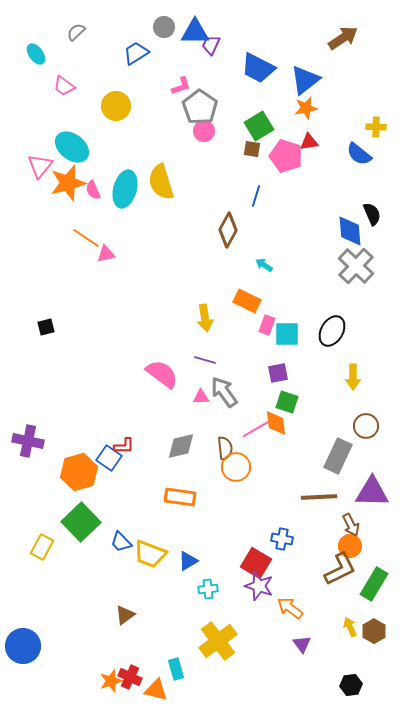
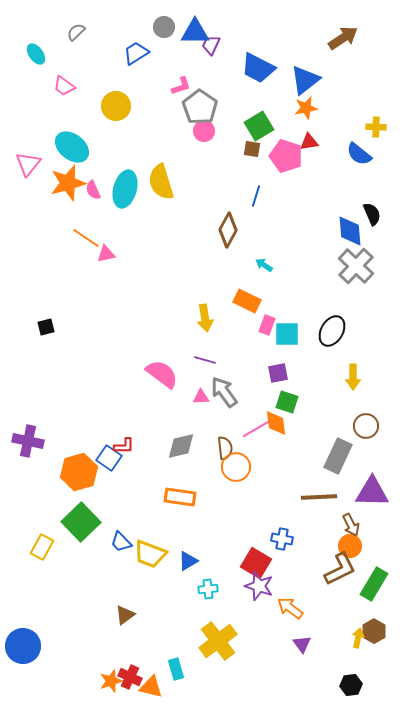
pink triangle at (40, 166): moved 12 px left, 2 px up
yellow arrow at (350, 627): moved 8 px right, 11 px down; rotated 36 degrees clockwise
orange triangle at (156, 690): moved 5 px left, 3 px up
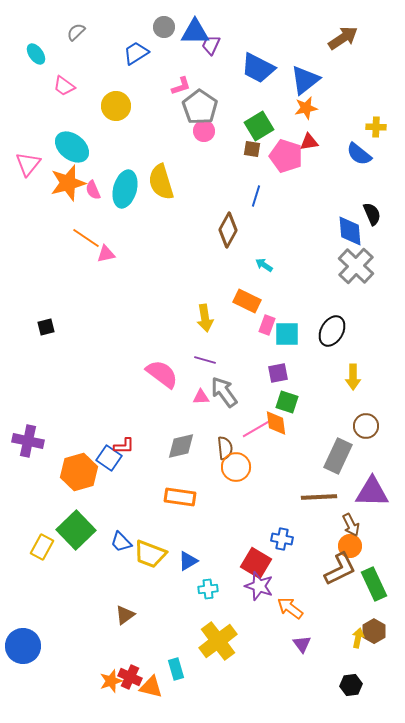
green square at (81, 522): moved 5 px left, 8 px down
green rectangle at (374, 584): rotated 56 degrees counterclockwise
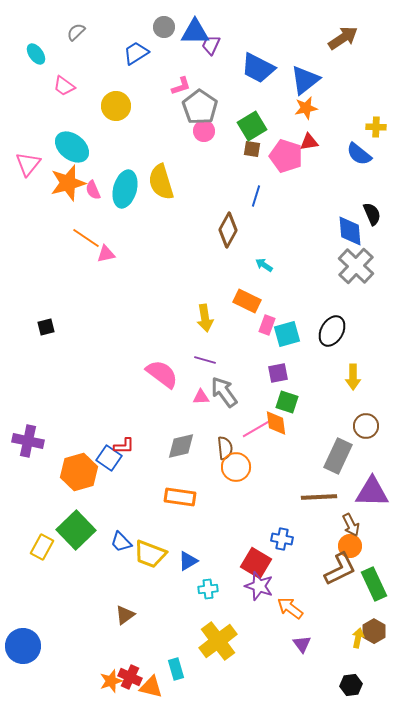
green square at (259, 126): moved 7 px left
cyan square at (287, 334): rotated 16 degrees counterclockwise
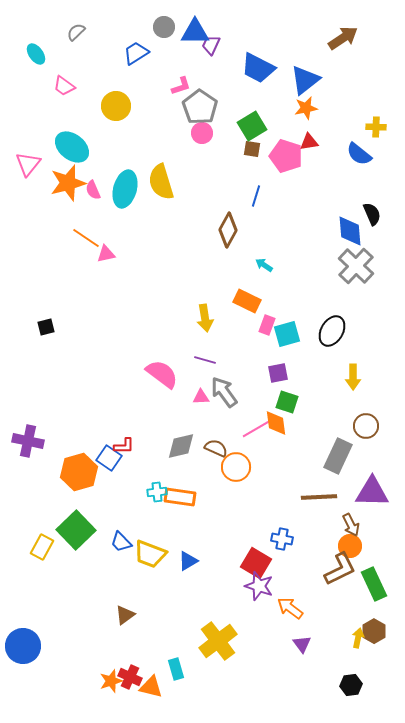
pink circle at (204, 131): moved 2 px left, 2 px down
brown semicircle at (225, 448): moved 9 px left; rotated 60 degrees counterclockwise
cyan cross at (208, 589): moved 51 px left, 97 px up
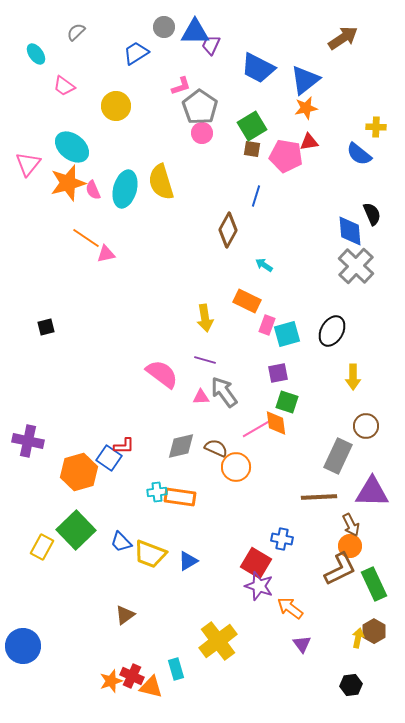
pink pentagon at (286, 156): rotated 8 degrees counterclockwise
red cross at (130, 677): moved 2 px right, 1 px up
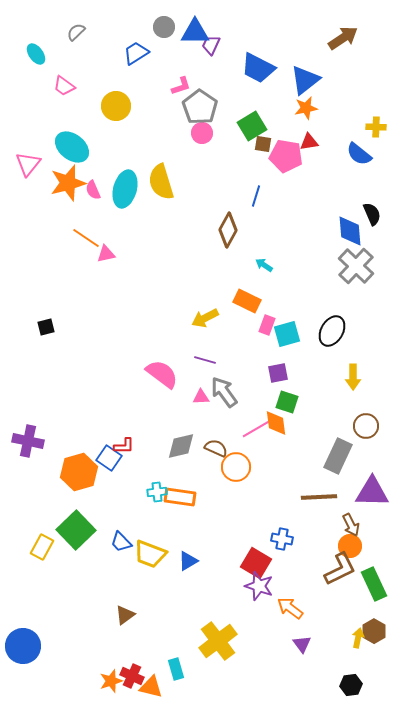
brown square at (252, 149): moved 11 px right, 5 px up
yellow arrow at (205, 318): rotated 72 degrees clockwise
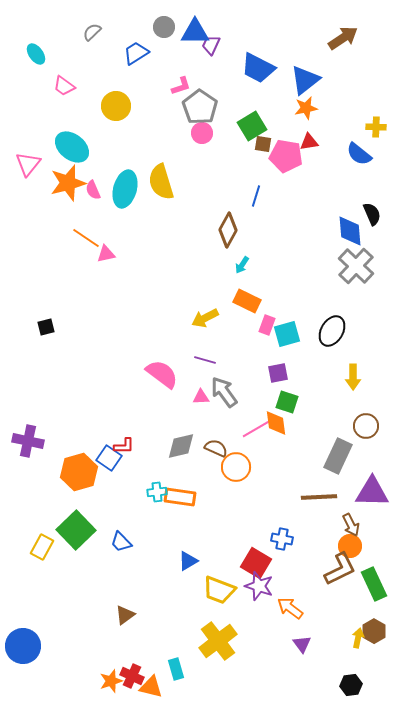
gray semicircle at (76, 32): moved 16 px right
cyan arrow at (264, 265): moved 22 px left; rotated 90 degrees counterclockwise
yellow trapezoid at (150, 554): moved 69 px right, 36 px down
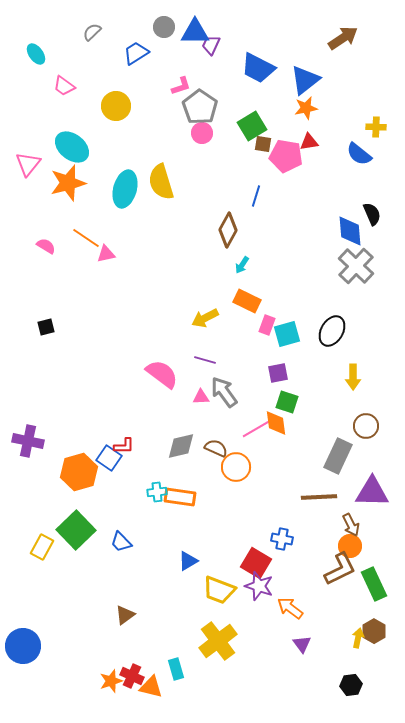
pink semicircle at (93, 190): moved 47 px left, 56 px down; rotated 144 degrees clockwise
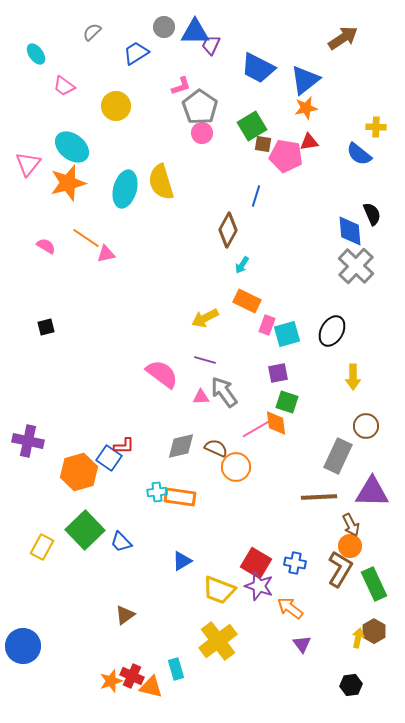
green square at (76, 530): moved 9 px right
blue cross at (282, 539): moved 13 px right, 24 px down
blue triangle at (188, 561): moved 6 px left
brown L-shape at (340, 569): rotated 33 degrees counterclockwise
